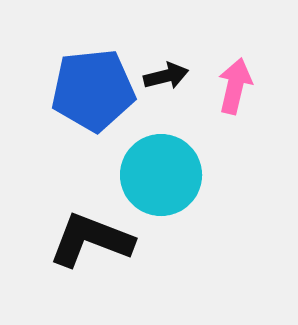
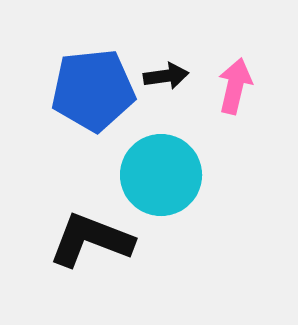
black arrow: rotated 6 degrees clockwise
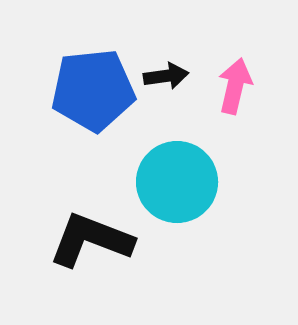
cyan circle: moved 16 px right, 7 px down
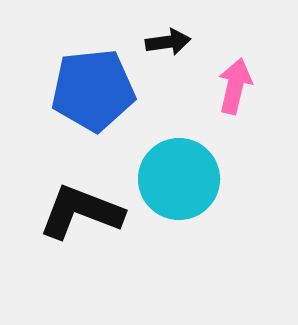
black arrow: moved 2 px right, 34 px up
cyan circle: moved 2 px right, 3 px up
black L-shape: moved 10 px left, 28 px up
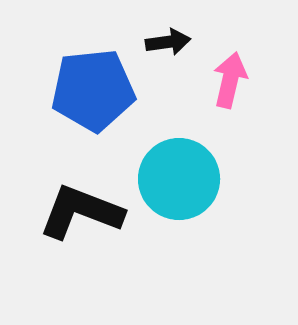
pink arrow: moved 5 px left, 6 px up
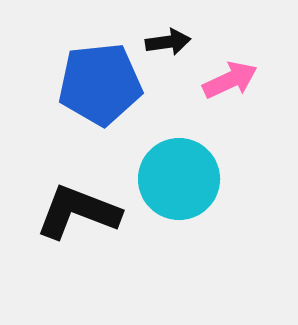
pink arrow: rotated 52 degrees clockwise
blue pentagon: moved 7 px right, 6 px up
black L-shape: moved 3 px left
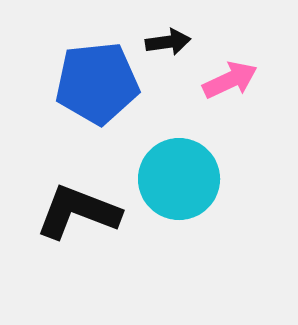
blue pentagon: moved 3 px left, 1 px up
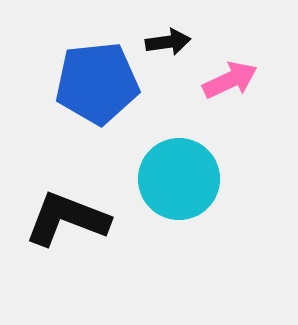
black L-shape: moved 11 px left, 7 px down
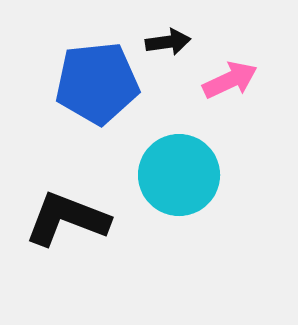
cyan circle: moved 4 px up
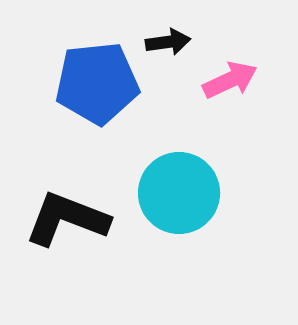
cyan circle: moved 18 px down
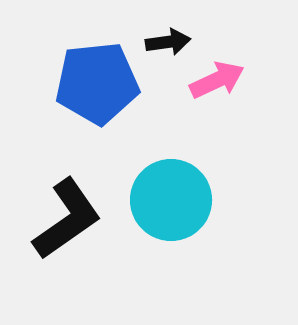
pink arrow: moved 13 px left
cyan circle: moved 8 px left, 7 px down
black L-shape: rotated 124 degrees clockwise
